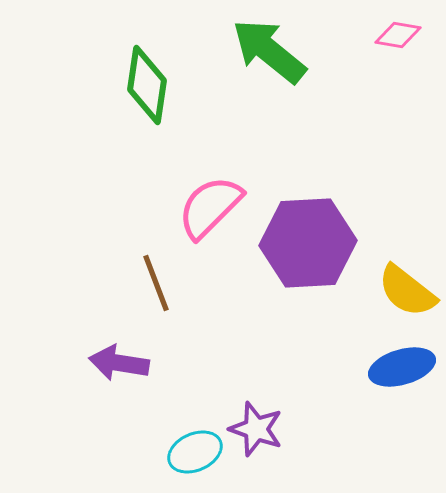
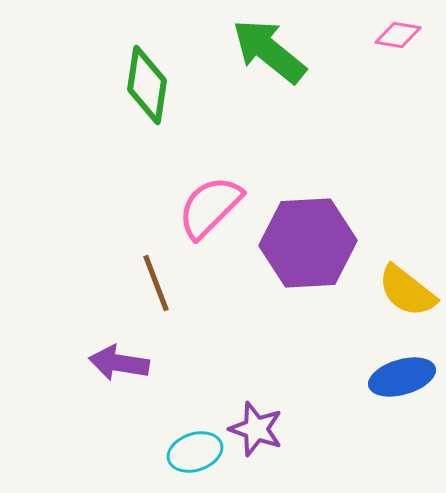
blue ellipse: moved 10 px down
cyan ellipse: rotated 6 degrees clockwise
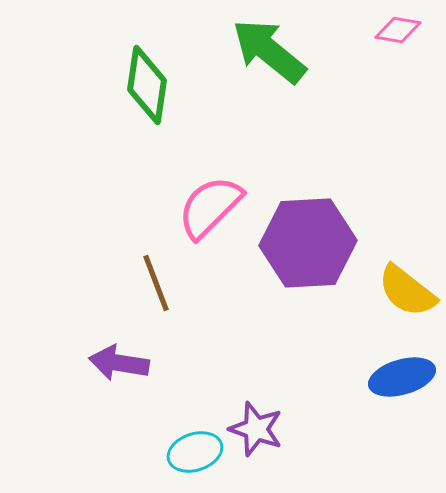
pink diamond: moved 5 px up
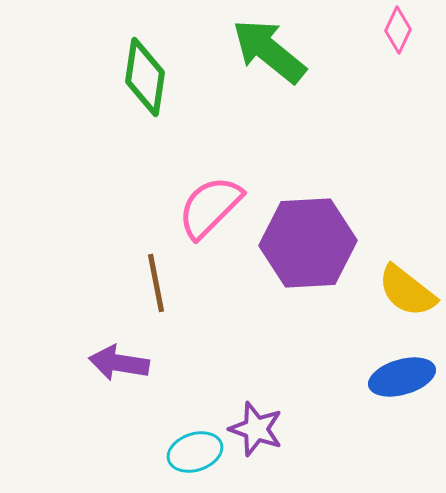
pink diamond: rotated 75 degrees counterclockwise
green diamond: moved 2 px left, 8 px up
brown line: rotated 10 degrees clockwise
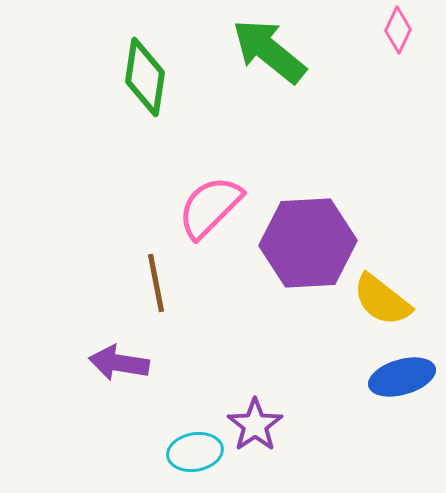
yellow semicircle: moved 25 px left, 9 px down
purple star: moved 1 px left, 4 px up; rotated 18 degrees clockwise
cyan ellipse: rotated 8 degrees clockwise
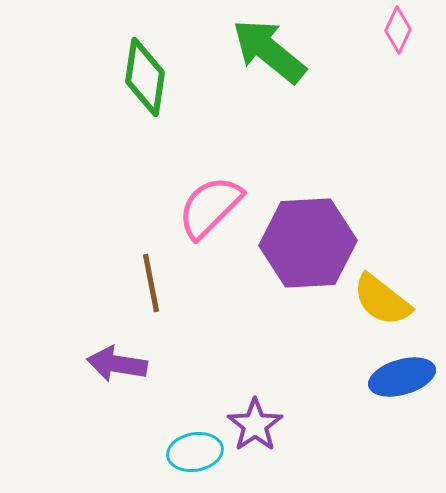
brown line: moved 5 px left
purple arrow: moved 2 px left, 1 px down
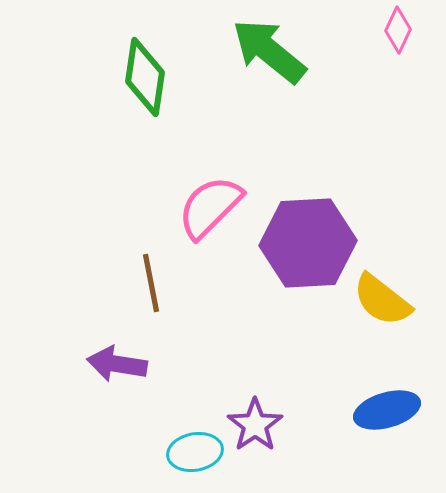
blue ellipse: moved 15 px left, 33 px down
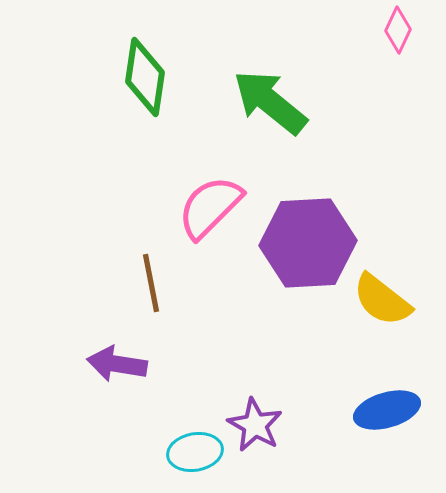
green arrow: moved 1 px right, 51 px down
purple star: rotated 8 degrees counterclockwise
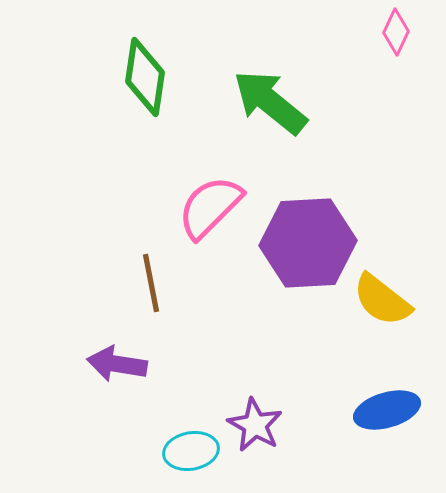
pink diamond: moved 2 px left, 2 px down
cyan ellipse: moved 4 px left, 1 px up
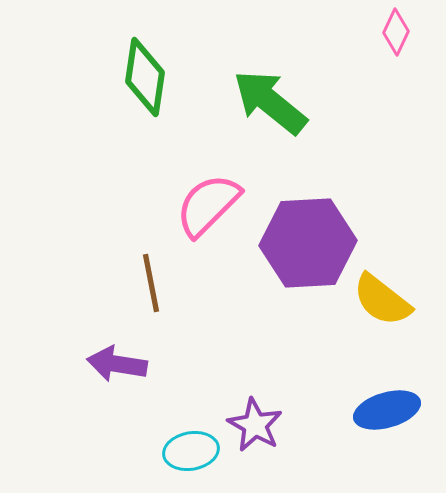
pink semicircle: moved 2 px left, 2 px up
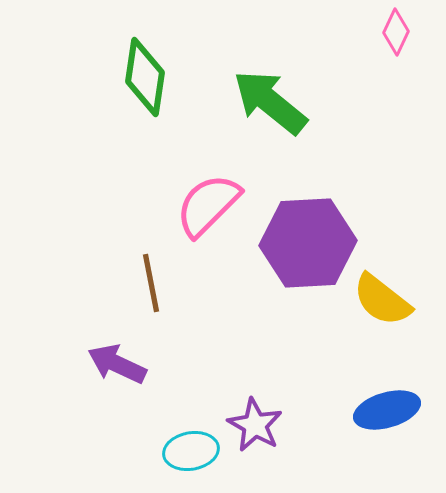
purple arrow: rotated 16 degrees clockwise
